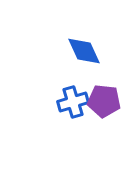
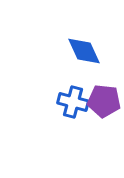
blue cross: rotated 32 degrees clockwise
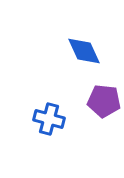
blue cross: moved 24 px left, 17 px down
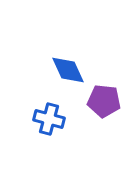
blue diamond: moved 16 px left, 19 px down
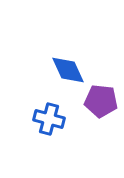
purple pentagon: moved 3 px left
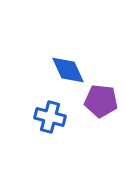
blue cross: moved 1 px right, 2 px up
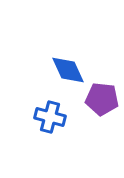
purple pentagon: moved 1 px right, 2 px up
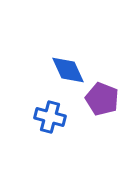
purple pentagon: rotated 16 degrees clockwise
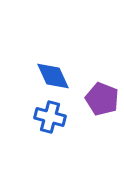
blue diamond: moved 15 px left, 6 px down
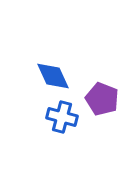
blue cross: moved 12 px right
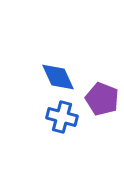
blue diamond: moved 5 px right, 1 px down
